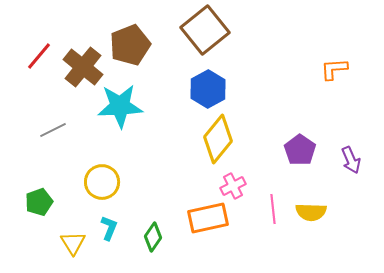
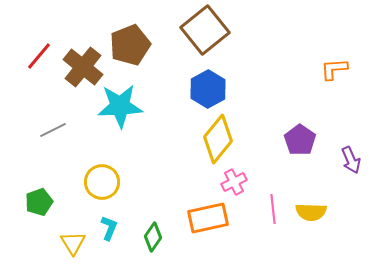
purple pentagon: moved 10 px up
pink cross: moved 1 px right, 4 px up
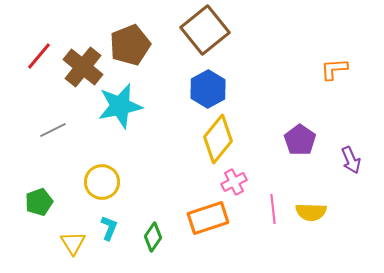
cyan star: rotated 9 degrees counterclockwise
orange rectangle: rotated 6 degrees counterclockwise
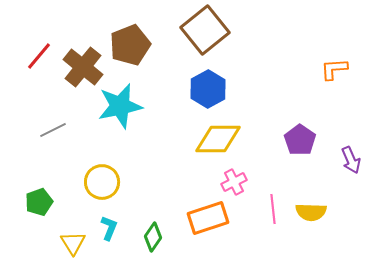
yellow diamond: rotated 51 degrees clockwise
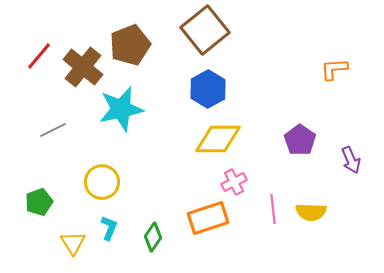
cyan star: moved 1 px right, 3 px down
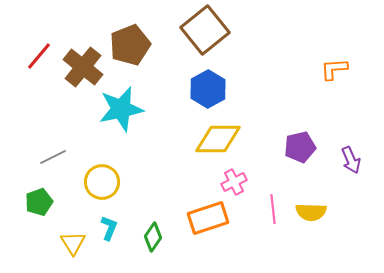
gray line: moved 27 px down
purple pentagon: moved 7 px down; rotated 24 degrees clockwise
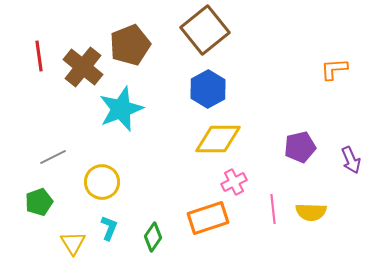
red line: rotated 48 degrees counterclockwise
cyan star: rotated 9 degrees counterclockwise
